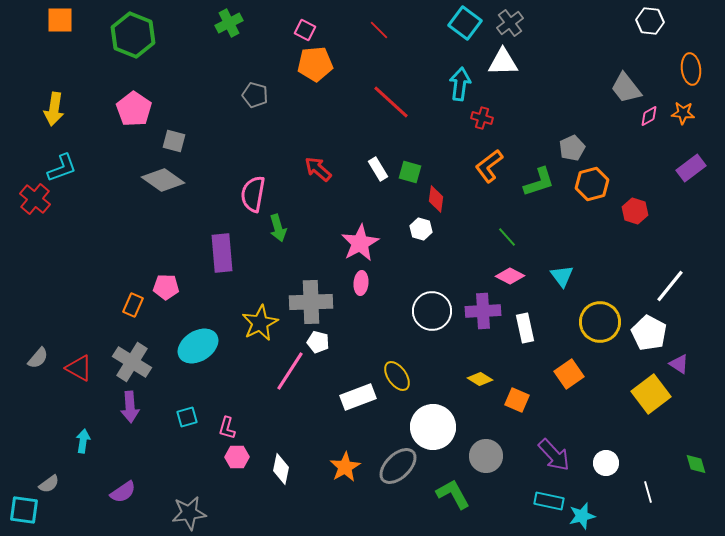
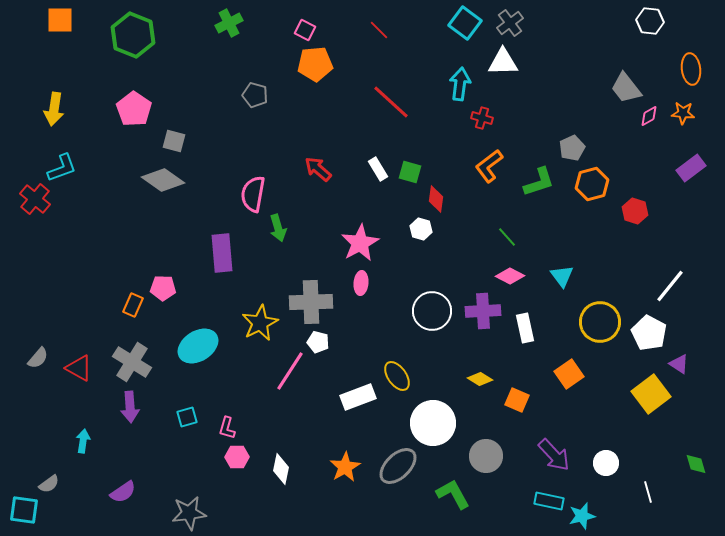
pink pentagon at (166, 287): moved 3 px left, 1 px down
white circle at (433, 427): moved 4 px up
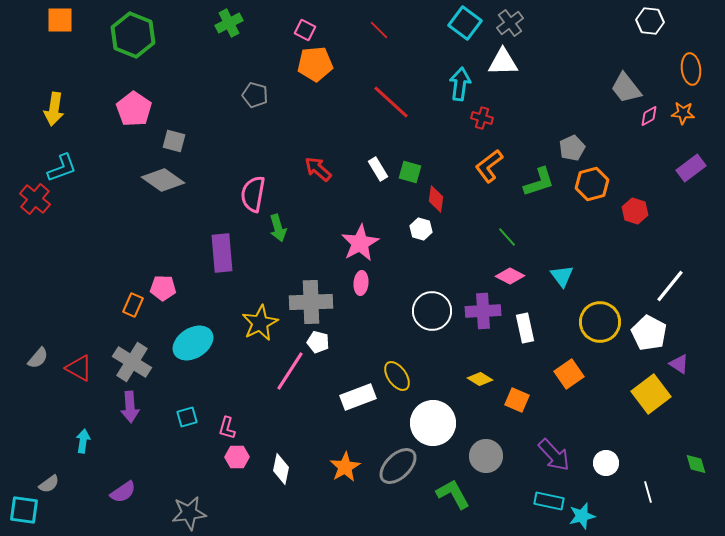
cyan ellipse at (198, 346): moved 5 px left, 3 px up
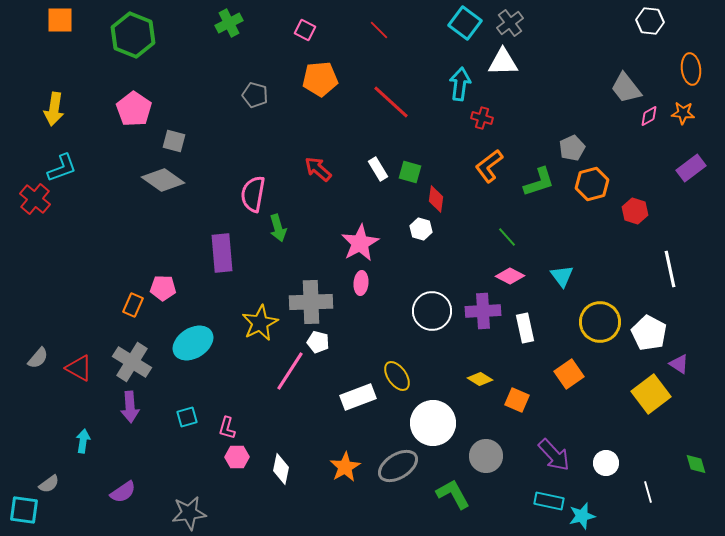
orange pentagon at (315, 64): moved 5 px right, 15 px down
white line at (670, 286): moved 17 px up; rotated 51 degrees counterclockwise
gray ellipse at (398, 466): rotated 12 degrees clockwise
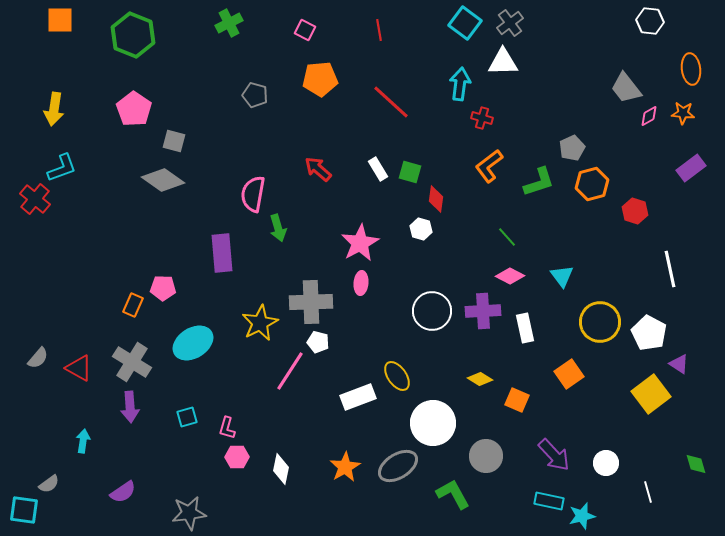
red line at (379, 30): rotated 35 degrees clockwise
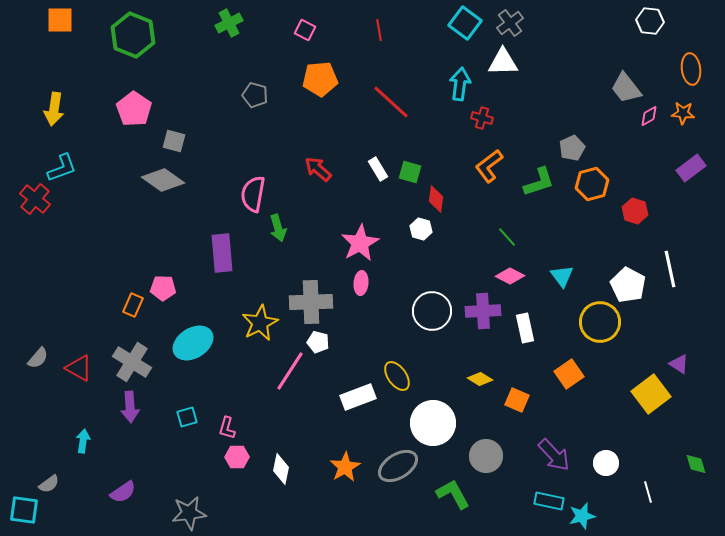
white pentagon at (649, 333): moved 21 px left, 48 px up
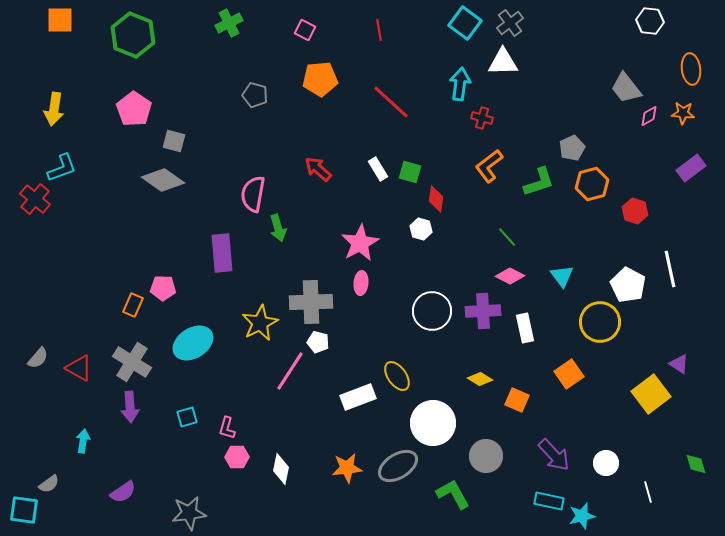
orange star at (345, 467): moved 2 px right, 1 px down; rotated 24 degrees clockwise
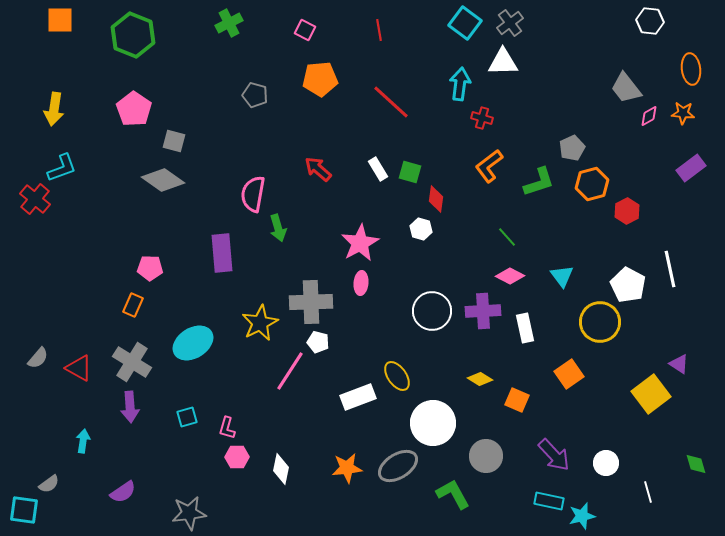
red hexagon at (635, 211): moved 8 px left; rotated 15 degrees clockwise
pink pentagon at (163, 288): moved 13 px left, 20 px up
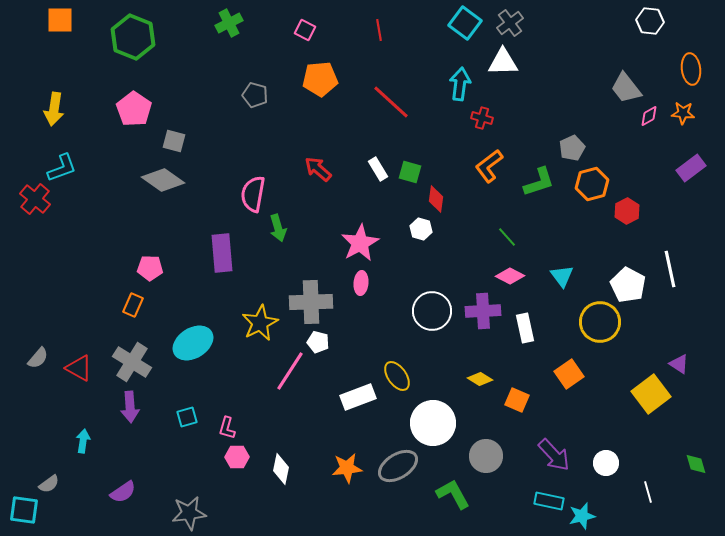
green hexagon at (133, 35): moved 2 px down
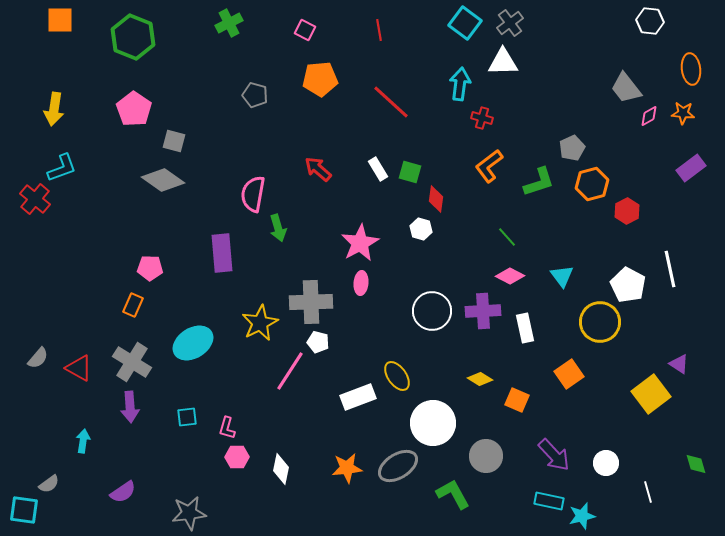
cyan square at (187, 417): rotated 10 degrees clockwise
